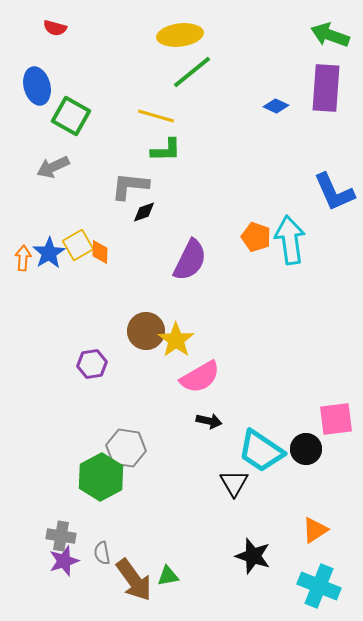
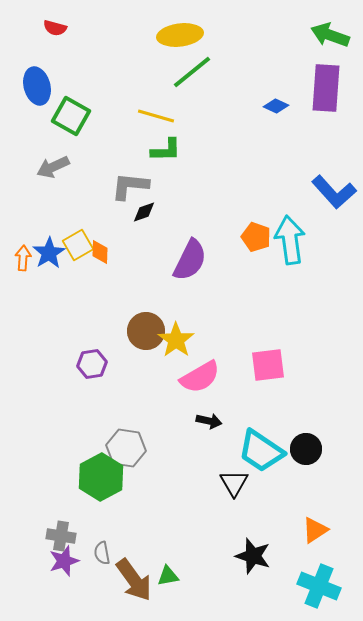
blue L-shape: rotated 18 degrees counterclockwise
pink square: moved 68 px left, 54 px up
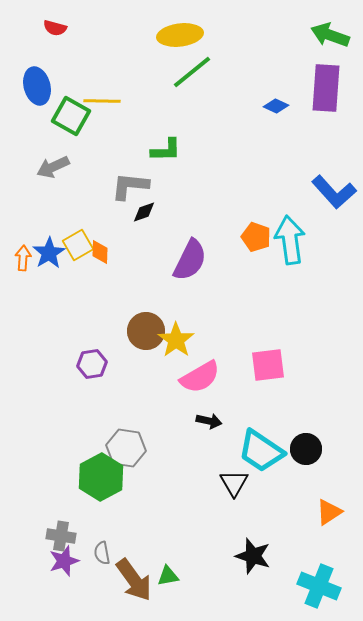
yellow line: moved 54 px left, 15 px up; rotated 15 degrees counterclockwise
orange triangle: moved 14 px right, 18 px up
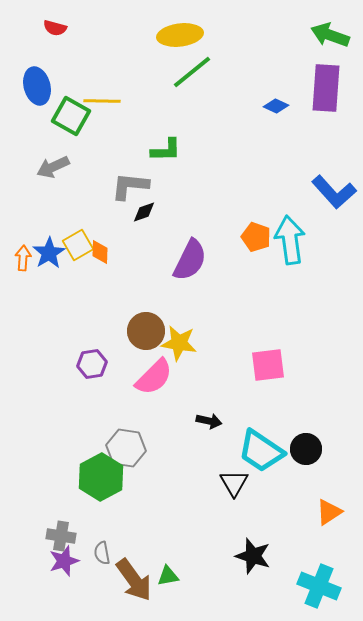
yellow star: moved 3 px right, 3 px down; rotated 27 degrees counterclockwise
pink semicircle: moved 46 px left; rotated 15 degrees counterclockwise
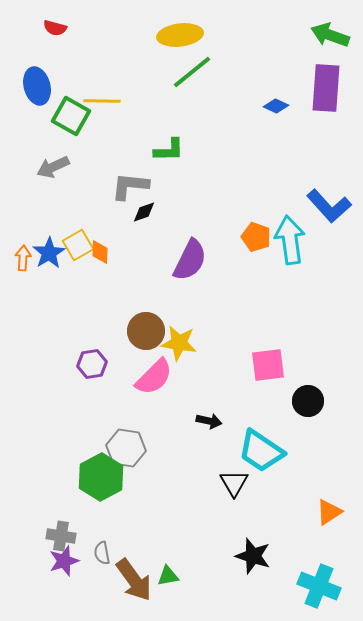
green L-shape: moved 3 px right
blue L-shape: moved 5 px left, 14 px down
black circle: moved 2 px right, 48 px up
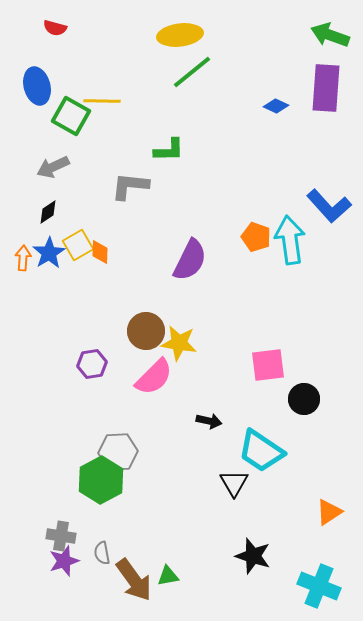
black diamond: moved 96 px left; rotated 15 degrees counterclockwise
black circle: moved 4 px left, 2 px up
gray hexagon: moved 8 px left, 4 px down; rotated 12 degrees counterclockwise
green hexagon: moved 3 px down
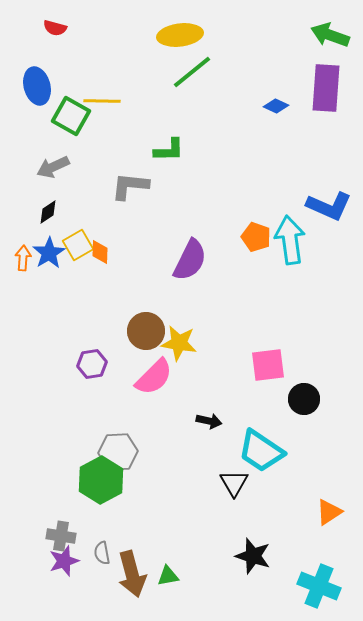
blue L-shape: rotated 24 degrees counterclockwise
brown arrow: moved 2 px left, 6 px up; rotated 21 degrees clockwise
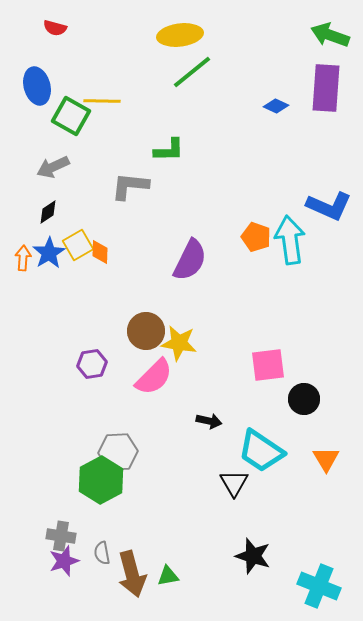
orange triangle: moved 3 px left, 53 px up; rotated 28 degrees counterclockwise
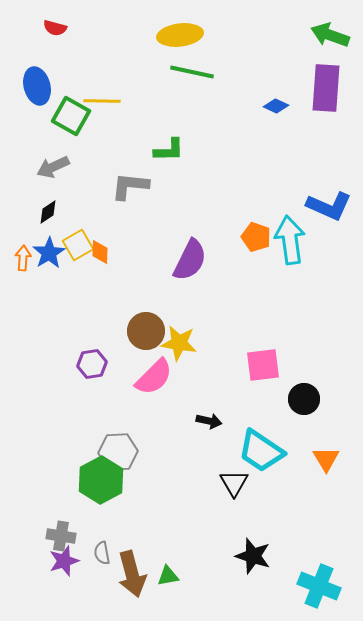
green line: rotated 51 degrees clockwise
pink square: moved 5 px left
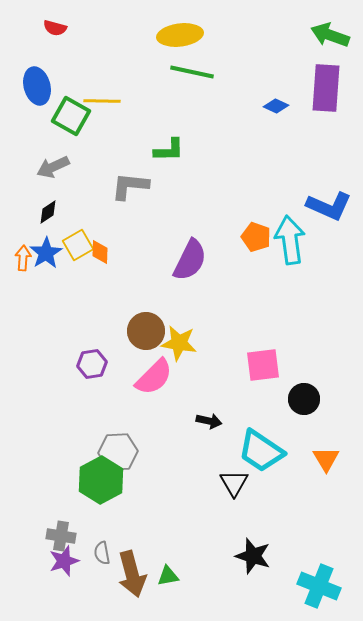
blue star: moved 3 px left
